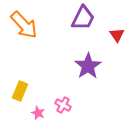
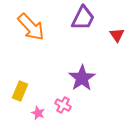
orange arrow: moved 7 px right, 2 px down
purple star: moved 6 px left, 12 px down
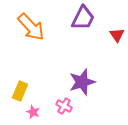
purple star: moved 4 px down; rotated 16 degrees clockwise
pink cross: moved 1 px right, 1 px down
pink star: moved 5 px left, 1 px up
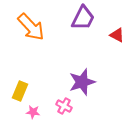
red triangle: rotated 28 degrees counterclockwise
pink star: rotated 16 degrees counterclockwise
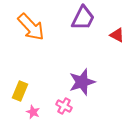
pink star: rotated 16 degrees clockwise
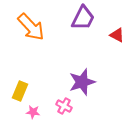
pink star: rotated 16 degrees counterclockwise
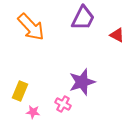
pink cross: moved 1 px left, 2 px up
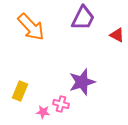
pink cross: moved 2 px left; rotated 14 degrees counterclockwise
pink star: moved 10 px right
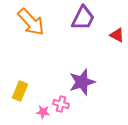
orange arrow: moved 5 px up
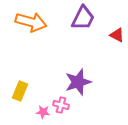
orange arrow: rotated 32 degrees counterclockwise
purple star: moved 4 px left
pink cross: moved 1 px down
